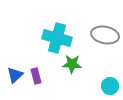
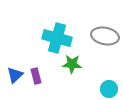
gray ellipse: moved 1 px down
cyan circle: moved 1 px left, 3 px down
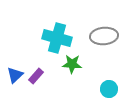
gray ellipse: moved 1 px left; rotated 16 degrees counterclockwise
purple rectangle: rotated 56 degrees clockwise
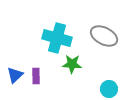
gray ellipse: rotated 32 degrees clockwise
purple rectangle: rotated 42 degrees counterclockwise
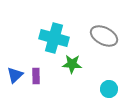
cyan cross: moved 3 px left
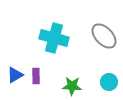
gray ellipse: rotated 20 degrees clockwise
green star: moved 22 px down
blue triangle: rotated 12 degrees clockwise
cyan circle: moved 7 px up
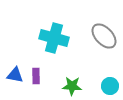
blue triangle: rotated 42 degrees clockwise
cyan circle: moved 1 px right, 4 px down
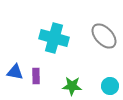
blue triangle: moved 3 px up
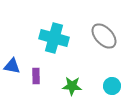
blue triangle: moved 3 px left, 6 px up
cyan circle: moved 2 px right
